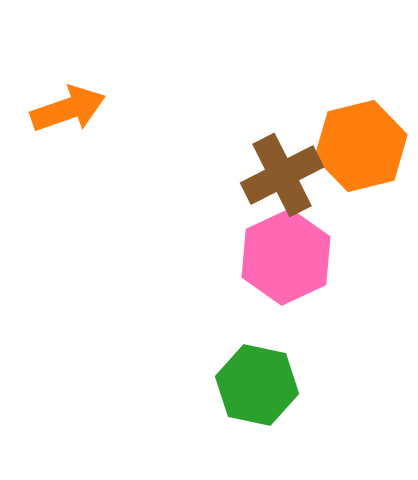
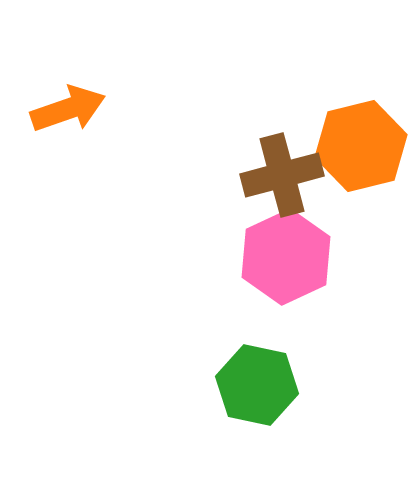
brown cross: rotated 12 degrees clockwise
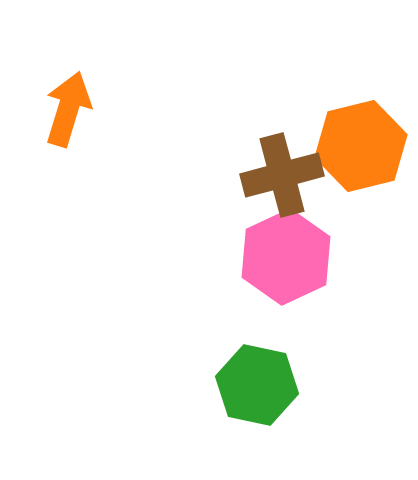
orange arrow: rotated 54 degrees counterclockwise
